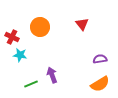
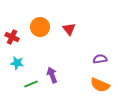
red triangle: moved 13 px left, 5 px down
cyan star: moved 3 px left, 8 px down
orange semicircle: moved 1 px down; rotated 54 degrees clockwise
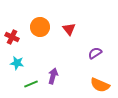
purple semicircle: moved 5 px left, 6 px up; rotated 24 degrees counterclockwise
purple arrow: moved 1 px right, 1 px down; rotated 35 degrees clockwise
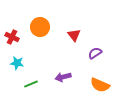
red triangle: moved 5 px right, 6 px down
purple arrow: moved 10 px right, 1 px down; rotated 119 degrees counterclockwise
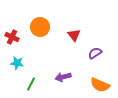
green line: rotated 40 degrees counterclockwise
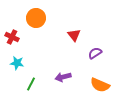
orange circle: moved 4 px left, 9 px up
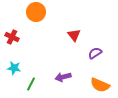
orange circle: moved 6 px up
cyan star: moved 3 px left, 5 px down
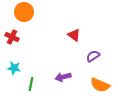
orange circle: moved 12 px left
red triangle: rotated 16 degrees counterclockwise
purple semicircle: moved 2 px left, 3 px down
green line: rotated 16 degrees counterclockwise
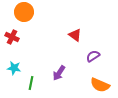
red triangle: moved 1 px right
purple arrow: moved 4 px left, 4 px up; rotated 42 degrees counterclockwise
green line: moved 1 px up
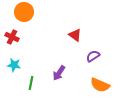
cyan star: moved 3 px up
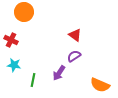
red cross: moved 1 px left, 3 px down
purple semicircle: moved 19 px left
green line: moved 2 px right, 3 px up
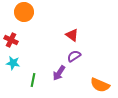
red triangle: moved 3 px left
cyan star: moved 1 px left, 2 px up
